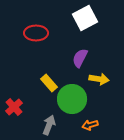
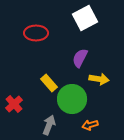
red cross: moved 3 px up
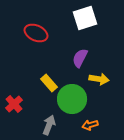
white square: rotated 10 degrees clockwise
red ellipse: rotated 25 degrees clockwise
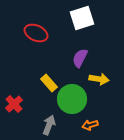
white square: moved 3 px left
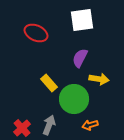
white square: moved 2 px down; rotated 10 degrees clockwise
green circle: moved 2 px right
red cross: moved 8 px right, 24 px down
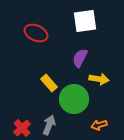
white square: moved 3 px right, 1 px down
orange arrow: moved 9 px right
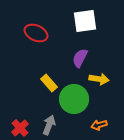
red cross: moved 2 px left
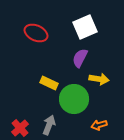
white square: moved 6 px down; rotated 15 degrees counterclockwise
yellow rectangle: rotated 24 degrees counterclockwise
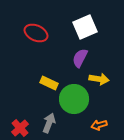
gray arrow: moved 2 px up
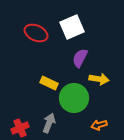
white square: moved 13 px left
green circle: moved 1 px up
red cross: rotated 18 degrees clockwise
